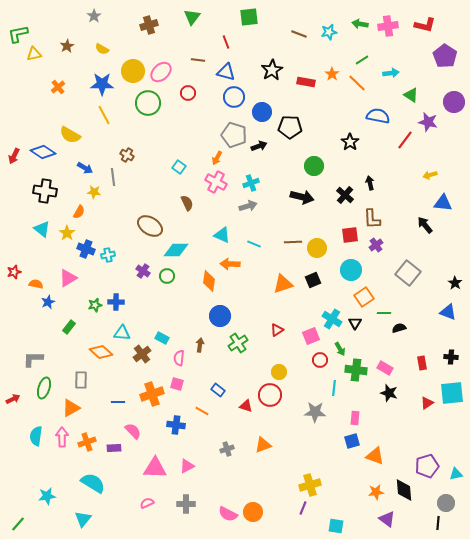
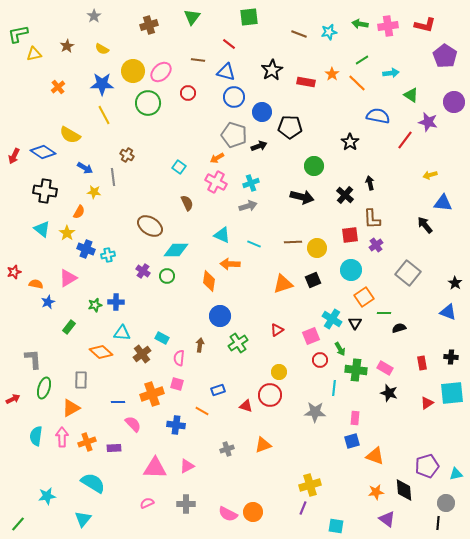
red line at (226, 42): moved 3 px right, 2 px down; rotated 32 degrees counterclockwise
orange arrow at (217, 158): rotated 32 degrees clockwise
gray L-shape at (33, 359): rotated 85 degrees clockwise
blue rectangle at (218, 390): rotated 56 degrees counterclockwise
pink semicircle at (133, 431): moved 7 px up
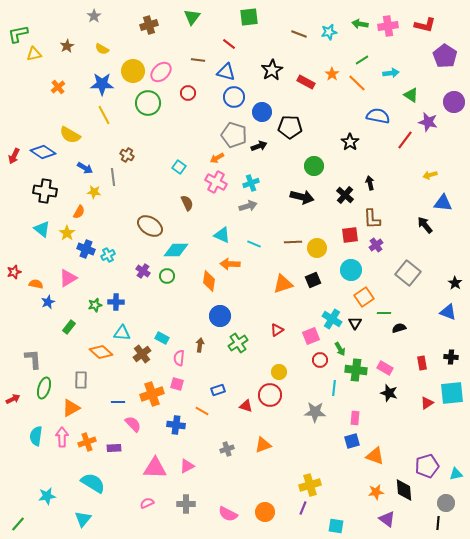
red rectangle at (306, 82): rotated 18 degrees clockwise
cyan cross at (108, 255): rotated 16 degrees counterclockwise
orange circle at (253, 512): moved 12 px right
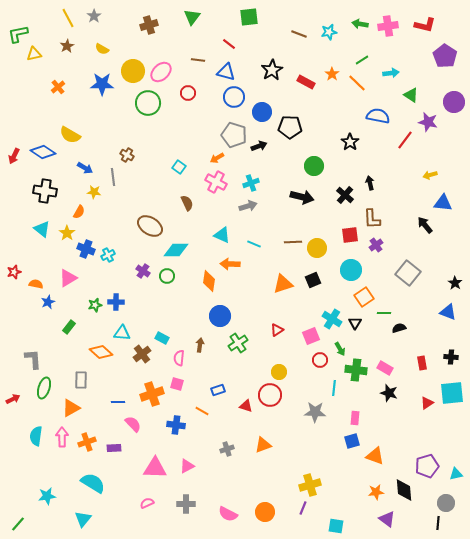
yellow line at (104, 115): moved 36 px left, 97 px up
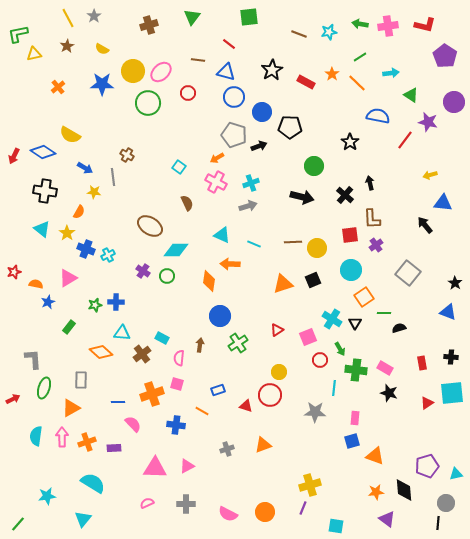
green line at (362, 60): moved 2 px left, 3 px up
pink square at (311, 336): moved 3 px left, 1 px down
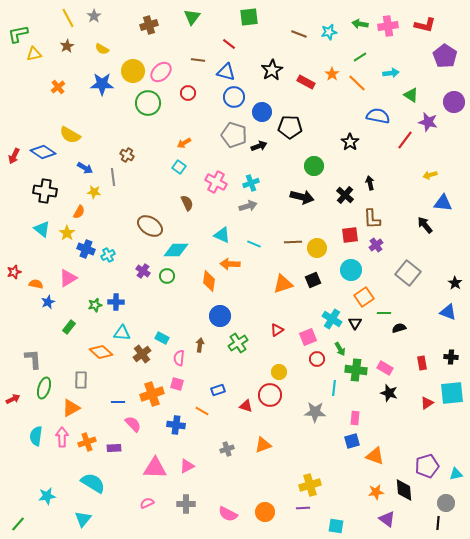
orange arrow at (217, 158): moved 33 px left, 15 px up
red circle at (320, 360): moved 3 px left, 1 px up
purple line at (303, 508): rotated 64 degrees clockwise
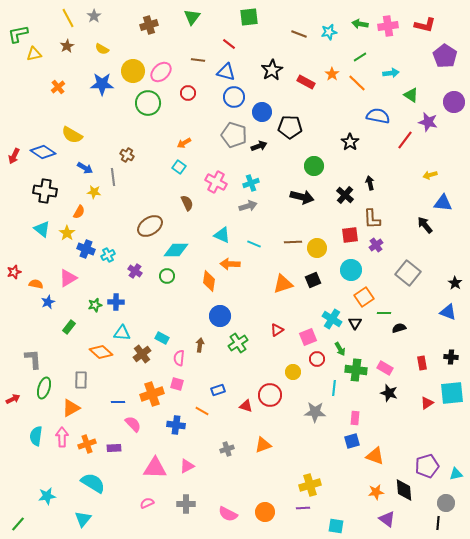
yellow semicircle at (70, 135): moved 2 px right
brown ellipse at (150, 226): rotated 65 degrees counterclockwise
purple cross at (143, 271): moved 8 px left
yellow circle at (279, 372): moved 14 px right
orange cross at (87, 442): moved 2 px down
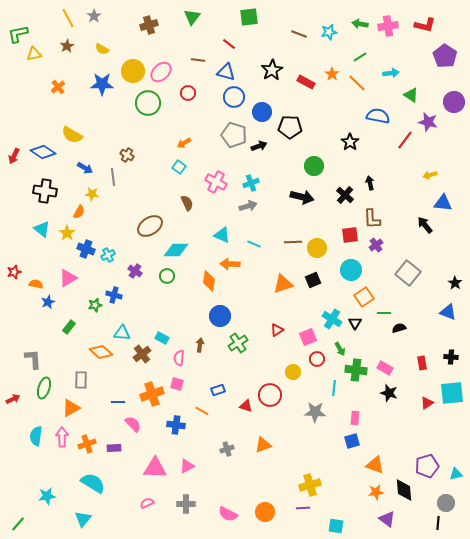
yellow star at (94, 192): moved 2 px left, 2 px down
blue cross at (116, 302): moved 2 px left, 7 px up; rotated 14 degrees clockwise
orange triangle at (375, 456): moved 9 px down
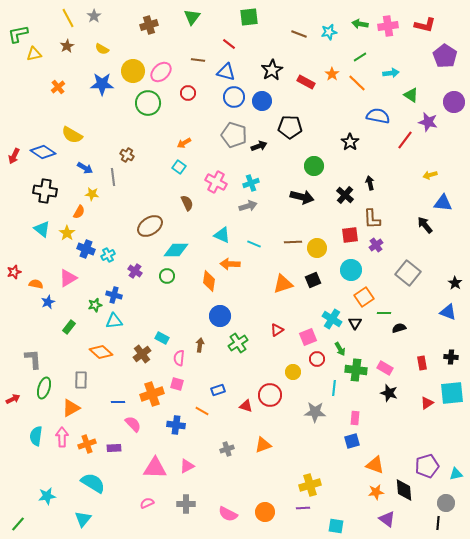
blue circle at (262, 112): moved 11 px up
cyan triangle at (122, 333): moved 8 px left, 12 px up; rotated 12 degrees counterclockwise
